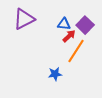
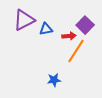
purple triangle: moved 1 px down
blue triangle: moved 18 px left, 5 px down; rotated 16 degrees counterclockwise
red arrow: rotated 40 degrees clockwise
blue star: moved 1 px left, 6 px down
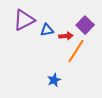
blue triangle: moved 1 px right, 1 px down
red arrow: moved 3 px left
blue star: rotated 16 degrees counterclockwise
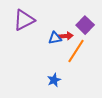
blue triangle: moved 8 px right, 8 px down
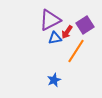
purple triangle: moved 26 px right
purple square: rotated 12 degrees clockwise
red arrow: moved 1 px right, 4 px up; rotated 128 degrees clockwise
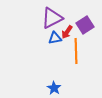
purple triangle: moved 2 px right, 2 px up
orange line: rotated 35 degrees counterclockwise
blue star: moved 8 px down; rotated 16 degrees counterclockwise
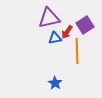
purple triangle: moved 3 px left; rotated 15 degrees clockwise
orange line: moved 1 px right
blue star: moved 1 px right, 5 px up
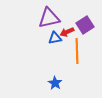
red arrow: rotated 32 degrees clockwise
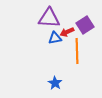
purple triangle: rotated 15 degrees clockwise
